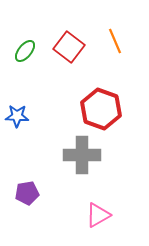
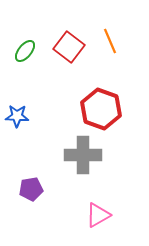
orange line: moved 5 px left
gray cross: moved 1 px right
purple pentagon: moved 4 px right, 4 px up
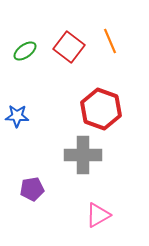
green ellipse: rotated 15 degrees clockwise
purple pentagon: moved 1 px right
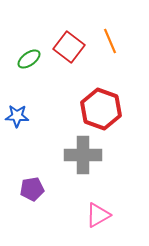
green ellipse: moved 4 px right, 8 px down
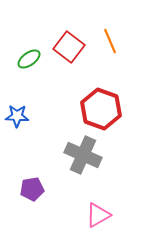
gray cross: rotated 24 degrees clockwise
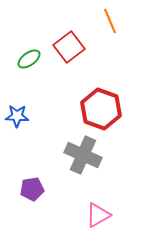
orange line: moved 20 px up
red square: rotated 16 degrees clockwise
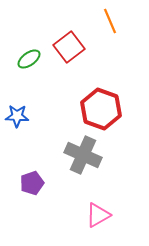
purple pentagon: moved 6 px up; rotated 10 degrees counterclockwise
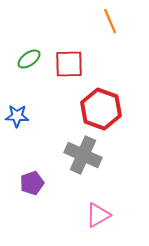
red square: moved 17 px down; rotated 36 degrees clockwise
